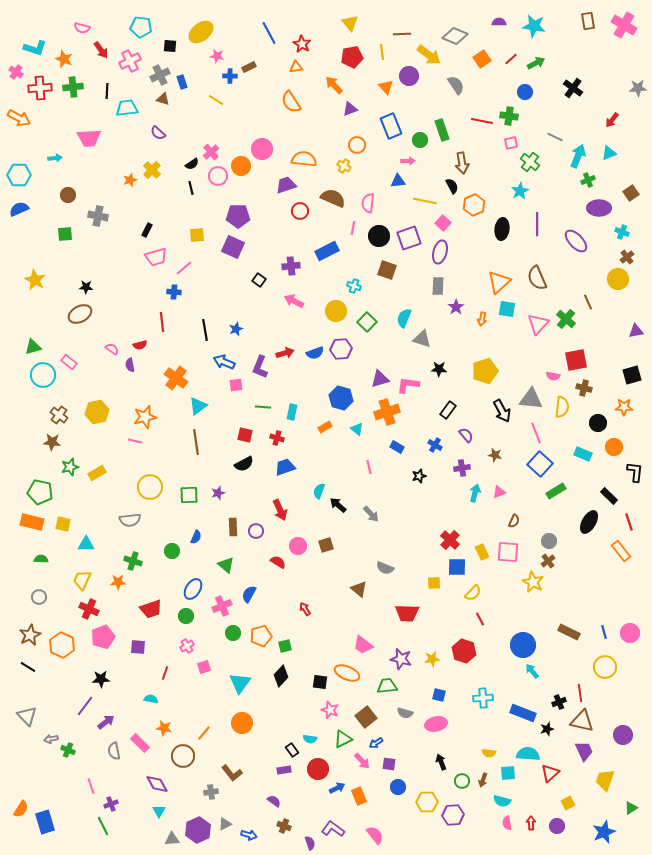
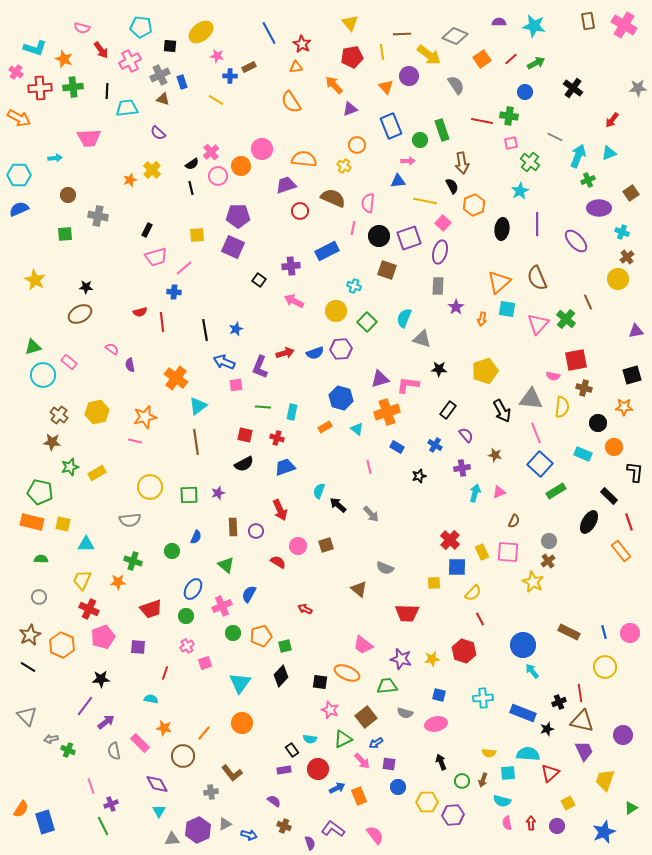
red semicircle at (140, 345): moved 33 px up
red arrow at (305, 609): rotated 32 degrees counterclockwise
pink square at (204, 667): moved 1 px right, 4 px up
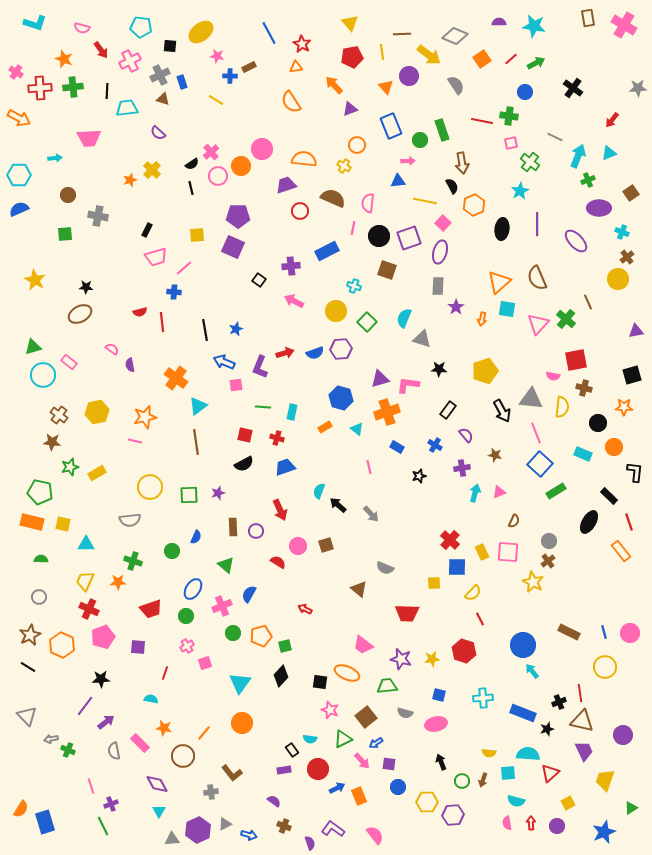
brown rectangle at (588, 21): moved 3 px up
cyan L-shape at (35, 48): moved 25 px up
yellow trapezoid at (82, 580): moved 3 px right, 1 px down
cyan semicircle at (502, 801): moved 14 px right
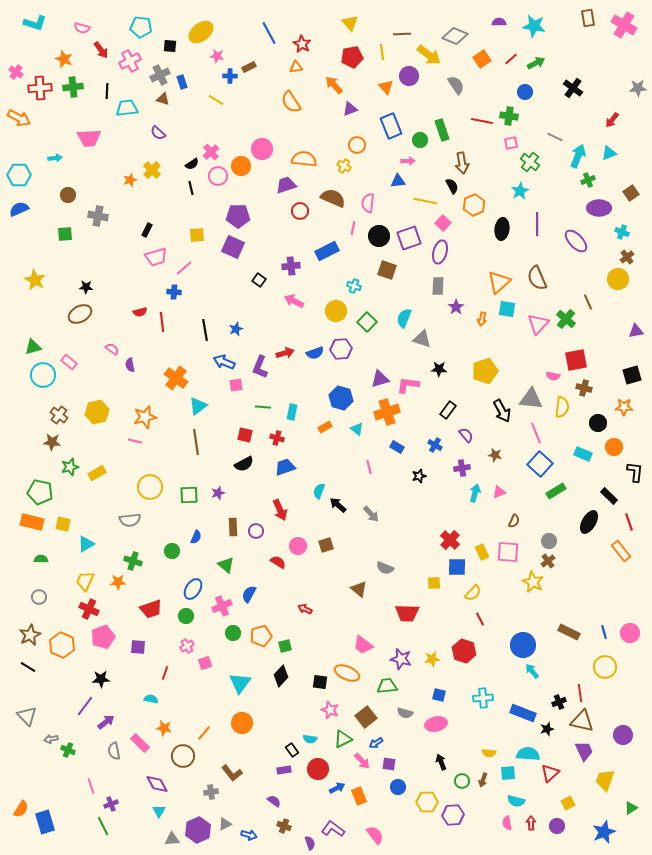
cyan triangle at (86, 544): rotated 30 degrees counterclockwise
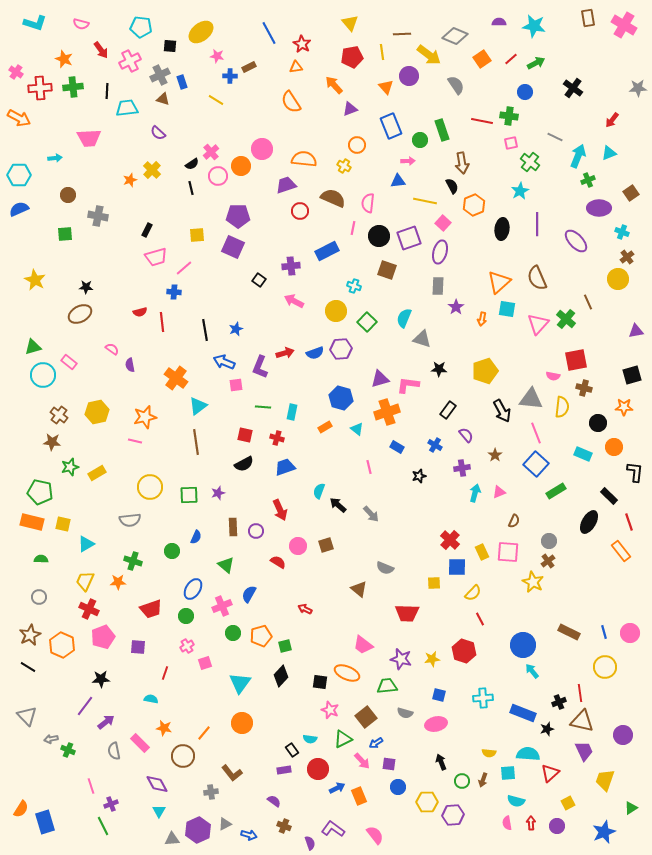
pink semicircle at (82, 28): moved 1 px left, 4 px up
brown star at (495, 455): rotated 24 degrees clockwise
blue square at (540, 464): moved 4 px left
